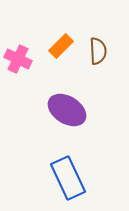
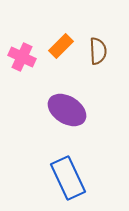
pink cross: moved 4 px right, 2 px up
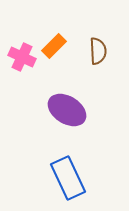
orange rectangle: moved 7 px left
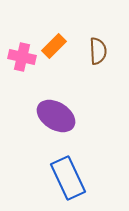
pink cross: rotated 12 degrees counterclockwise
purple ellipse: moved 11 px left, 6 px down
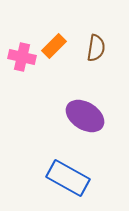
brown semicircle: moved 2 px left, 3 px up; rotated 12 degrees clockwise
purple ellipse: moved 29 px right
blue rectangle: rotated 36 degrees counterclockwise
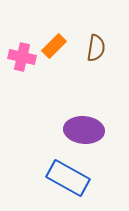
purple ellipse: moved 1 px left, 14 px down; rotated 27 degrees counterclockwise
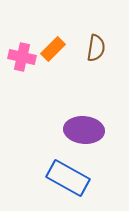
orange rectangle: moved 1 px left, 3 px down
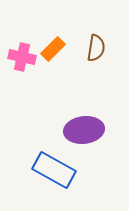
purple ellipse: rotated 12 degrees counterclockwise
blue rectangle: moved 14 px left, 8 px up
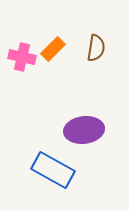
blue rectangle: moved 1 px left
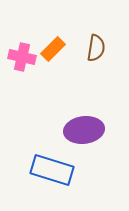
blue rectangle: moved 1 px left; rotated 12 degrees counterclockwise
